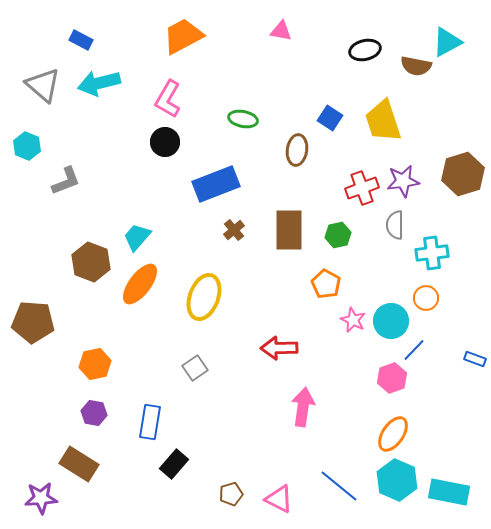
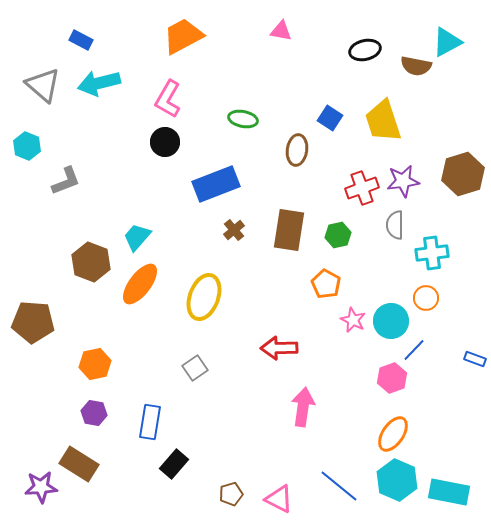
brown rectangle at (289, 230): rotated 9 degrees clockwise
purple star at (41, 498): moved 11 px up
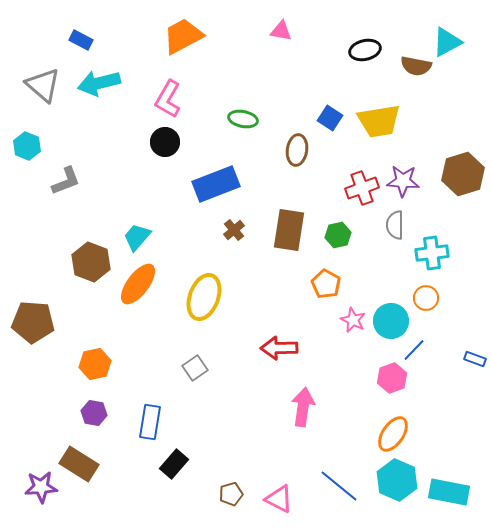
yellow trapezoid at (383, 121): moved 4 px left; rotated 81 degrees counterclockwise
purple star at (403, 181): rotated 12 degrees clockwise
orange ellipse at (140, 284): moved 2 px left
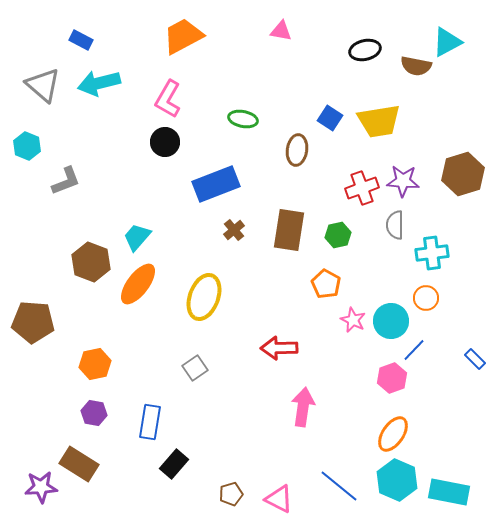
blue rectangle at (475, 359): rotated 25 degrees clockwise
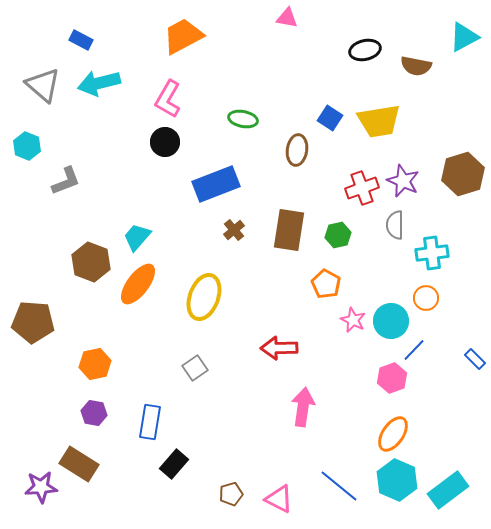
pink triangle at (281, 31): moved 6 px right, 13 px up
cyan triangle at (447, 42): moved 17 px right, 5 px up
purple star at (403, 181): rotated 20 degrees clockwise
cyan rectangle at (449, 492): moved 1 px left, 2 px up; rotated 48 degrees counterclockwise
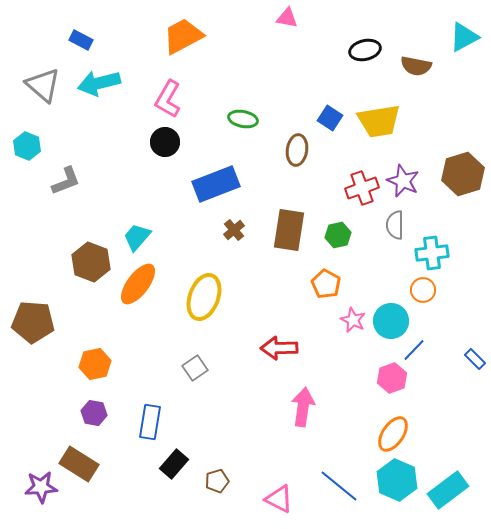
orange circle at (426, 298): moved 3 px left, 8 px up
brown pentagon at (231, 494): moved 14 px left, 13 px up
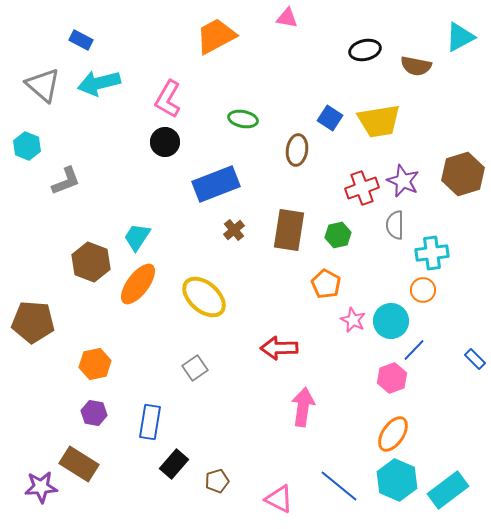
orange trapezoid at (183, 36): moved 33 px right
cyan triangle at (464, 37): moved 4 px left
cyan trapezoid at (137, 237): rotated 8 degrees counterclockwise
yellow ellipse at (204, 297): rotated 69 degrees counterclockwise
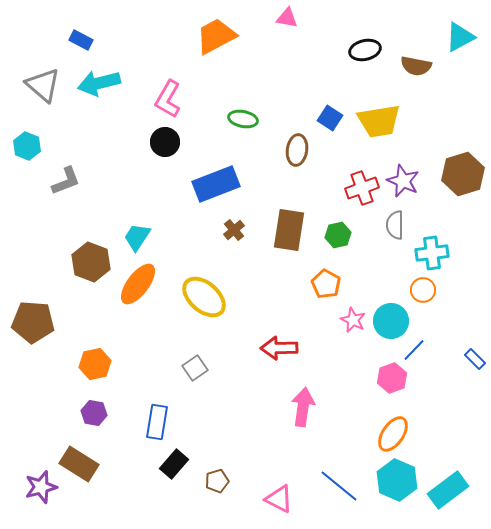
blue rectangle at (150, 422): moved 7 px right
purple star at (41, 487): rotated 12 degrees counterclockwise
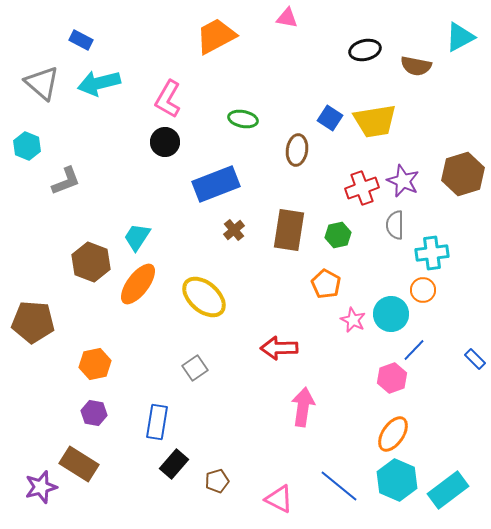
gray triangle at (43, 85): moved 1 px left, 2 px up
yellow trapezoid at (379, 121): moved 4 px left
cyan circle at (391, 321): moved 7 px up
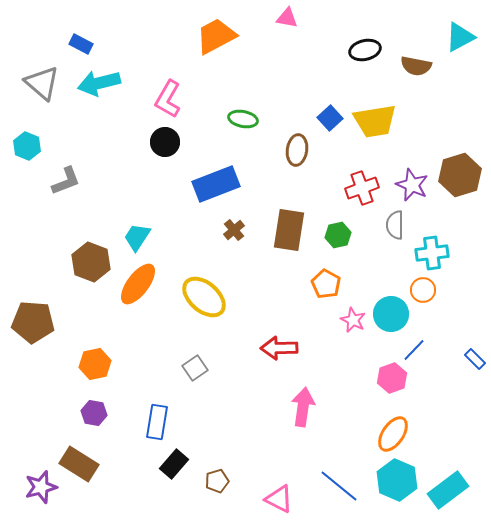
blue rectangle at (81, 40): moved 4 px down
blue square at (330, 118): rotated 15 degrees clockwise
brown hexagon at (463, 174): moved 3 px left, 1 px down
purple star at (403, 181): moved 9 px right, 4 px down
